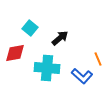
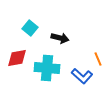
black arrow: rotated 54 degrees clockwise
red diamond: moved 2 px right, 5 px down
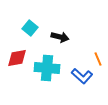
black arrow: moved 1 px up
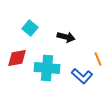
black arrow: moved 6 px right
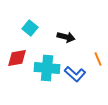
blue L-shape: moved 7 px left, 2 px up
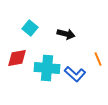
black arrow: moved 3 px up
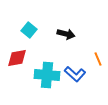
cyan square: moved 1 px left, 2 px down
cyan cross: moved 7 px down
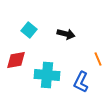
red diamond: moved 1 px left, 2 px down
blue L-shape: moved 6 px right, 8 px down; rotated 75 degrees clockwise
